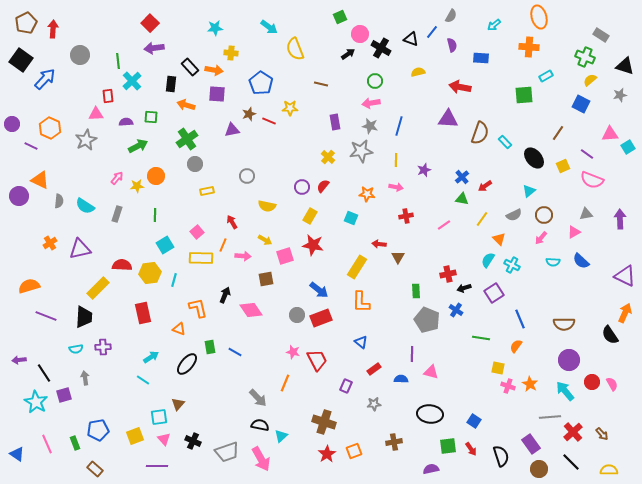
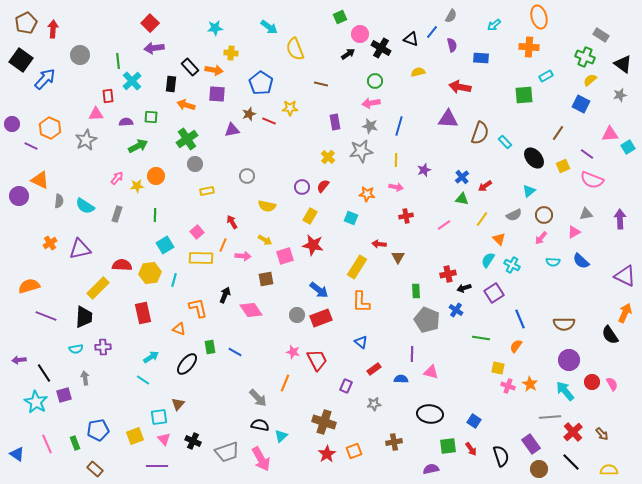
black triangle at (625, 66): moved 2 px left, 2 px up; rotated 18 degrees clockwise
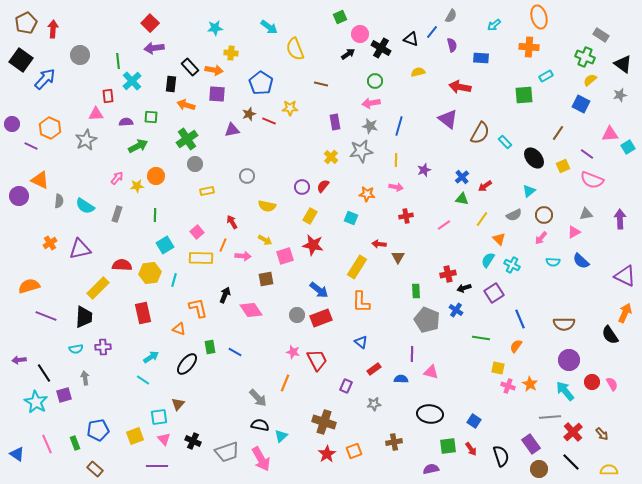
purple triangle at (448, 119): rotated 35 degrees clockwise
brown semicircle at (480, 133): rotated 10 degrees clockwise
yellow cross at (328, 157): moved 3 px right
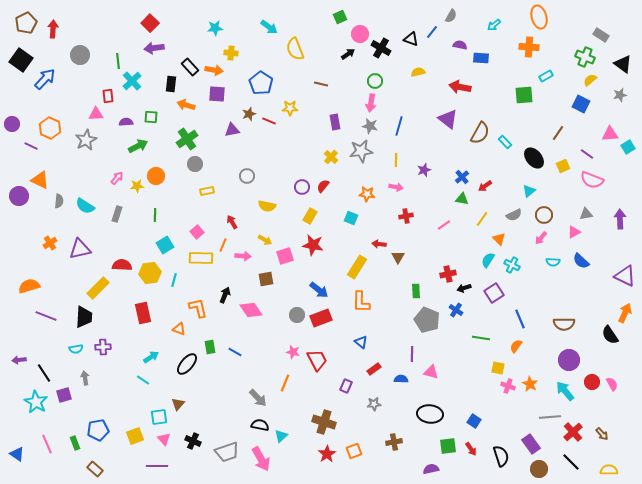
purple semicircle at (452, 45): moved 8 px right; rotated 64 degrees counterclockwise
pink arrow at (371, 103): rotated 72 degrees counterclockwise
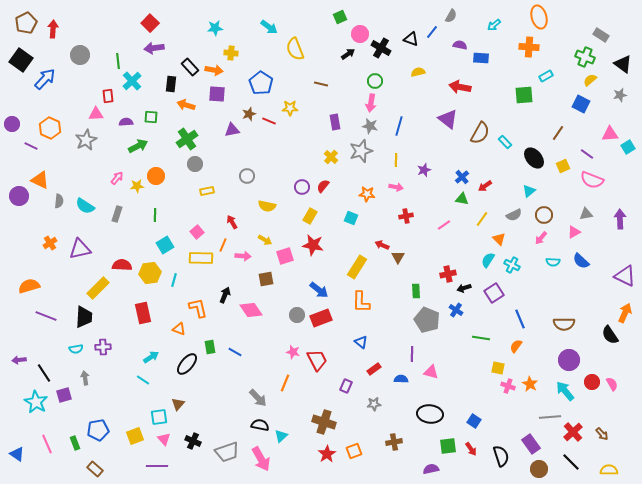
gray star at (361, 151): rotated 10 degrees counterclockwise
red arrow at (379, 244): moved 3 px right, 1 px down; rotated 16 degrees clockwise
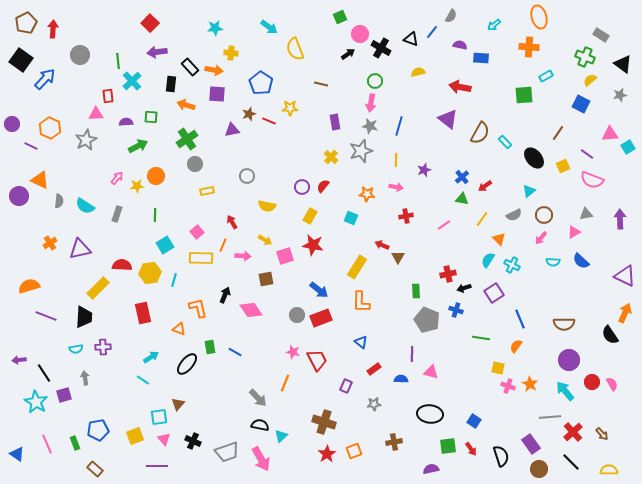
purple arrow at (154, 48): moved 3 px right, 4 px down
blue cross at (456, 310): rotated 16 degrees counterclockwise
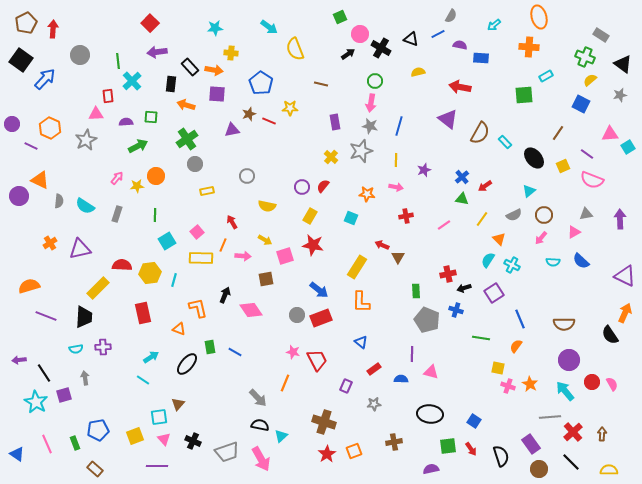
blue line at (432, 32): moved 6 px right, 2 px down; rotated 24 degrees clockwise
cyan square at (165, 245): moved 2 px right, 4 px up
brown arrow at (602, 434): rotated 136 degrees counterclockwise
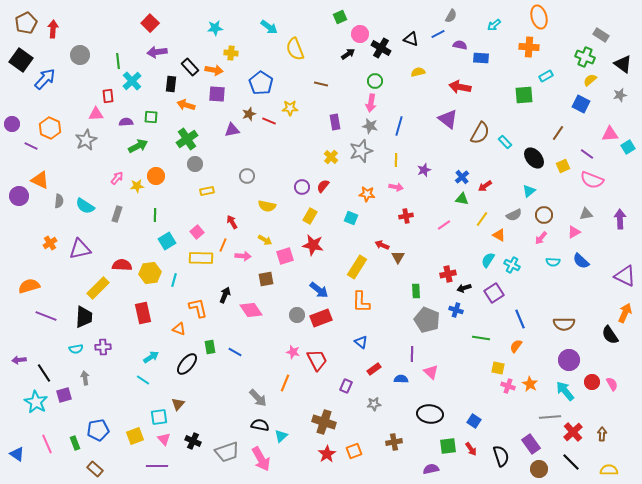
orange triangle at (499, 239): moved 4 px up; rotated 16 degrees counterclockwise
pink triangle at (431, 372): rotated 28 degrees clockwise
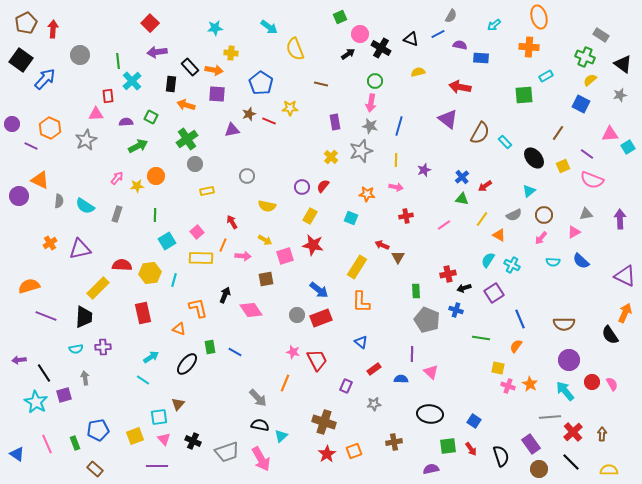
green square at (151, 117): rotated 24 degrees clockwise
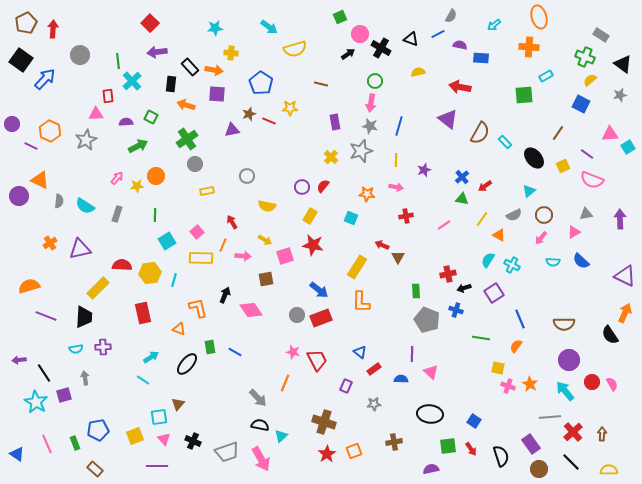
yellow semicircle at (295, 49): rotated 85 degrees counterclockwise
orange hexagon at (50, 128): moved 3 px down
blue triangle at (361, 342): moved 1 px left, 10 px down
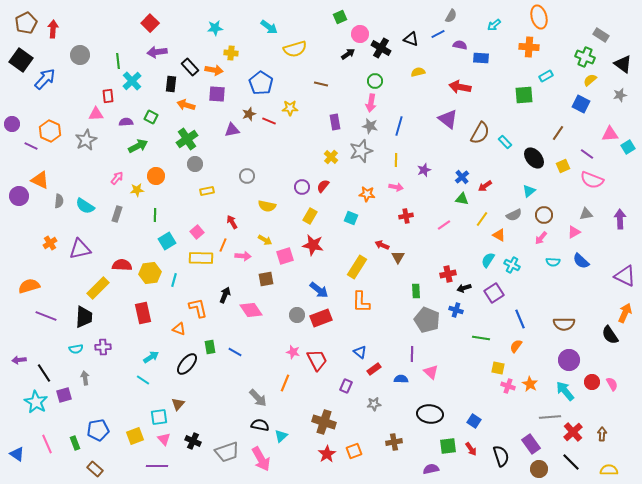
yellow star at (137, 186): moved 4 px down
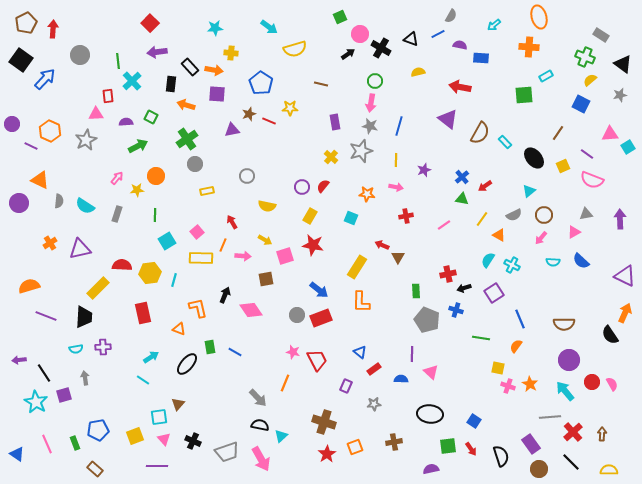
purple circle at (19, 196): moved 7 px down
orange square at (354, 451): moved 1 px right, 4 px up
